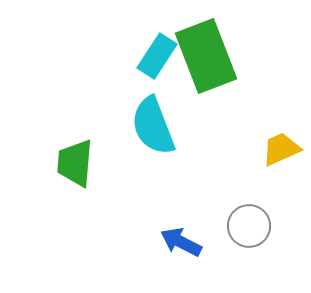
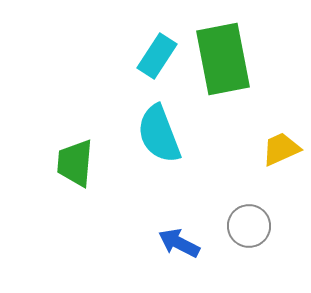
green rectangle: moved 17 px right, 3 px down; rotated 10 degrees clockwise
cyan semicircle: moved 6 px right, 8 px down
blue arrow: moved 2 px left, 1 px down
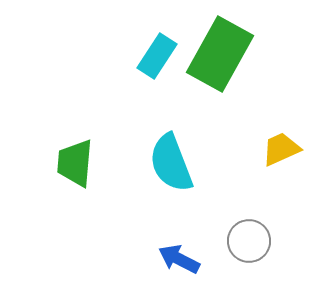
green rectangle: moved 3 px left, 5 px up; rotated 40 degrees clockwise
cyan semicircle: moved 12 px right, 29 px down
gray circle: moved 15 px down
blue arrow: moved 16 px down
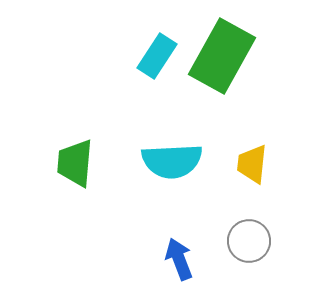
green rectangle: moved 2 px right, 2 px down
yellow trapezoid: moved 29 px left, 15 px down; rotated 60 degrees counterclockwise
cyan semicircle: moved 1 px right, 2 px up; rotated 72 degrees counterclockwise
blue arrow: rotated 42 degrees clockwise
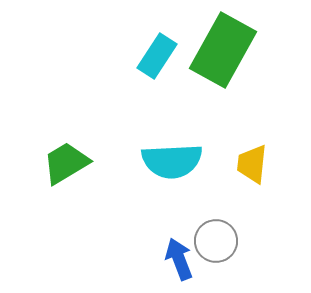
green rectangle: moved 1 px right, 6 px up
green trapezoid: moved 9 px left; rotated 54 degrees clockwise
gray circle: moved 33 px left
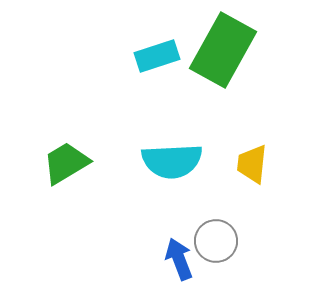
cyan rectangle: rotated 39 degrees clockwise
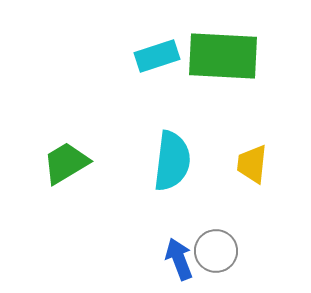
green rectangle: moved 6 px down; rotated 64 degrees clockwise
cyan semicircle: rotated 80 degrees counterclockwise
gray circle: moved 10 px down
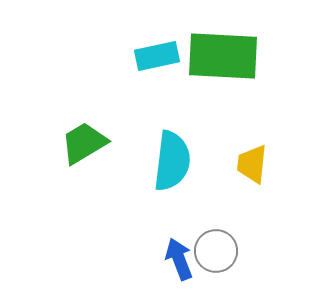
cyan rectangle: rotated 6 degrees clockwise
green trapezoid: moved 18 px right, 20 px up
